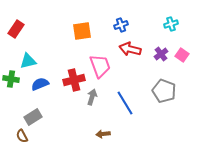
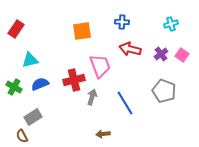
blue cross: moved 1 px right, 3 px up; rotated 24 degrees clockwise
cyan triangle: moved 2 px right, 1 px up
green cross: moved 3 px right, 8 px down; rotated 21 degrees clockwise
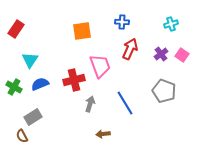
red arrow: rotated 100 degrees clockwise
cyan triangle: rotated 42 degrees counterclockwise
gray arrow: moved 2 px left, 7 px down
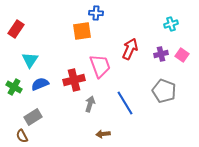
blue cross: moved 26 px left, 9 px up
purple cross: rotated 24 degrees clockwise
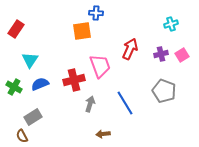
pink square: rotated 24 degrees clockwise
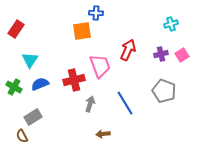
red arrow: moved 2 px left, 1 px down
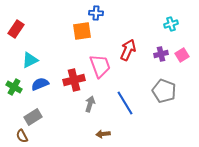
cyan triangle: rotated 30 degrees clockwise
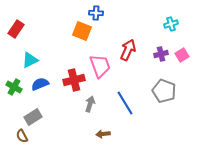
orange square: rotated 30 degrees clockwise
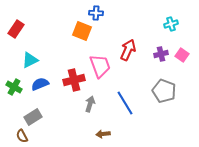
pink square: rotated 24 degrees counterclockwise
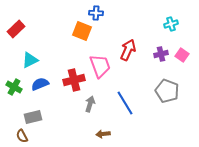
red rectangle: rotated 12 degrees clockwise
gray pentagon: moved 3 px right
gray rectangle: rotated 18 degrees clockwise
